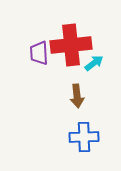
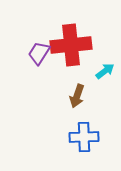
purple trapezoid: rotated 35 degrees clockwise
cyan arrow: moved 11 px right, 8 px down
brown arrow: rotated 25 degrees clockwise
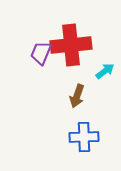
purple trapezoid: moved 2 px right; rotated 10 degrees counterclockwise
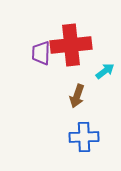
purple trapezoid: rotated 20 degrees counterclockwise
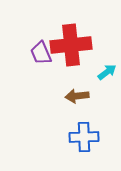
purple trapezoid: rotated 25 degrees counterclockwise
cyan arrow: moved 2 px right, 1 px down
brown arrow: rotated 65 degrees clockwise
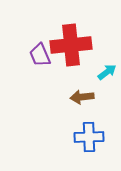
purple trapezoid: moved 1 px left, 2 px down
brown arrow: moved 5 px right, 1 px down
blue cross: moved 5 px right
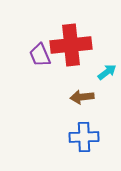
blue cross: moved 5 px left
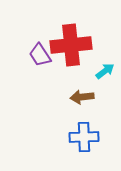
purple trapezoid: rotated 10 degrees counterclockwise
cyan arrow: moved 2 px left, 1 px up
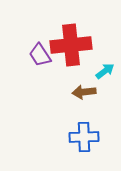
brown arrow: moved 2 px right, 5 px up
